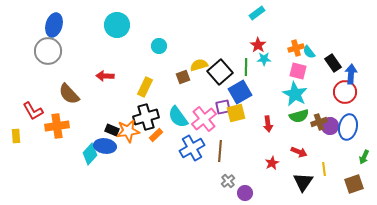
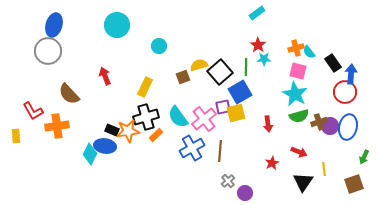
red arrow at (105, 76): rotated 66 degrees clockwise
cyan diamond at (90, 154): rotated 15 degrees counterclockwise
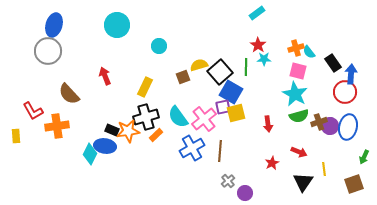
blue square at (240, 92): moved 9 px left; rotated 30 degrees counterclockwise
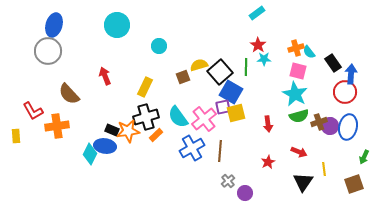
red star at (272, 163): moved 4 px left, 1 px up
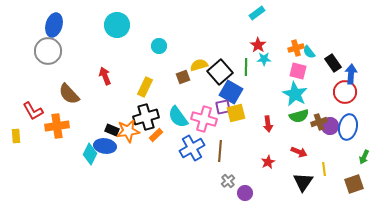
pink cross at (204, 119): rotated 35 degrees counterclockwise
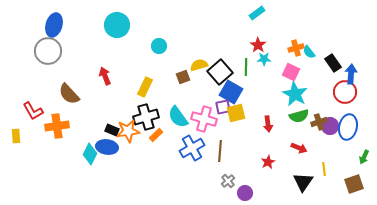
pink square at (298, 71): moved 7 px left, 1 px down; rotated 12 degrees clockwise
blue ellipse at (105, 146): moved 2 px right, 1 px down
red arrow at (299, 152): moved 4 px up
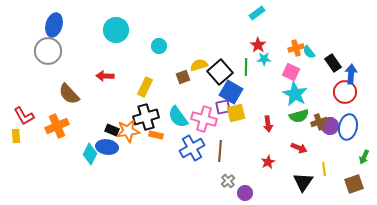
cyan circle at (117, 25): moved 1 px left, 5 px down
red arrow at (105, 76): rotated 66 degrees counterclockwise
red L-shape at (33, 111): moved 9 px left, 5 px down
orange cross at (57, 126): rotated 15 degrees counterclockwise
orange rectangle at (156, 135): rotated 56 degrees clockwise
